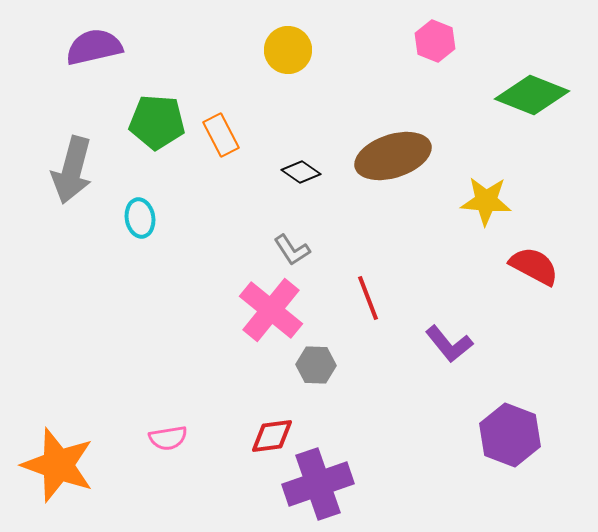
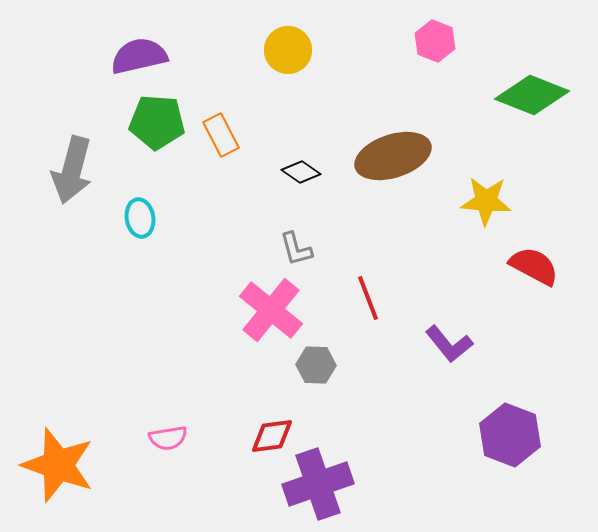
purple semicircle: moved 45 px right, 9 px down
gray L-shape: moved 4 px right, 1 px up; rotated 18 degrees clockwise
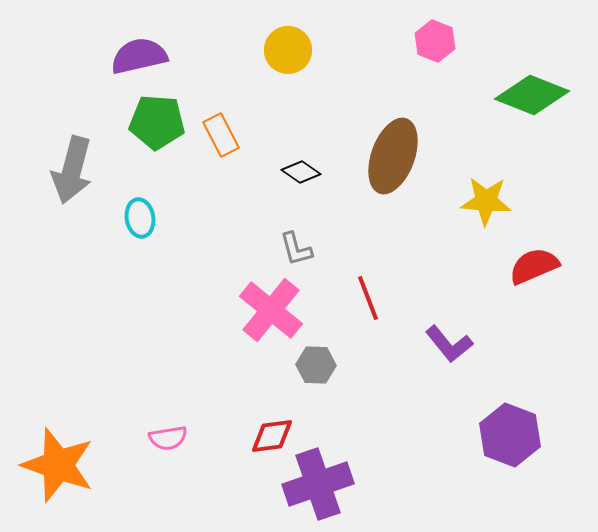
brown ellipse: rotated 52 degrees counterclockwise
red semicircle: rotated 51 degrees counterclockwise
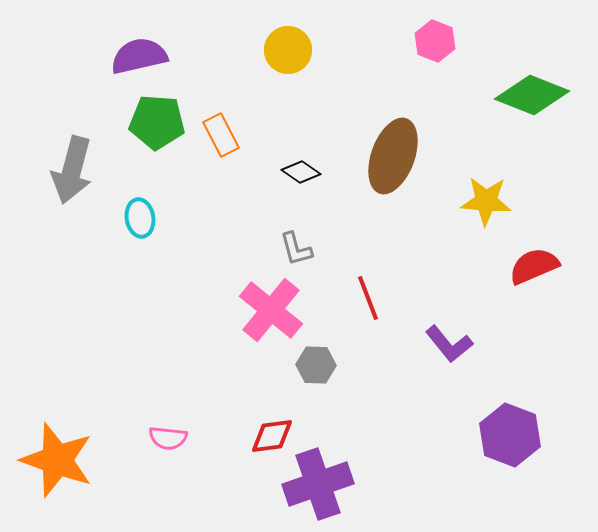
pink semicircle: rotated 15 degrees clockwise
orange star: moved 1 px left, 5 px up
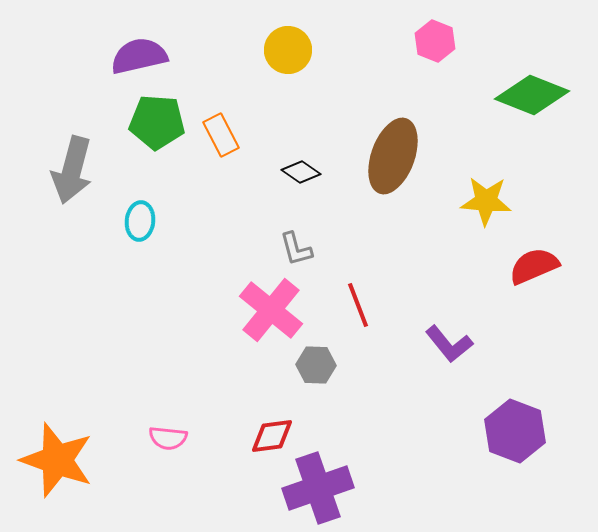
cyan ellipse: moved 3 px down; rotated 15 degrees clockwise
red line: moved 10 px left, 7 px down
purple hexagon: moved 5 px right, 4 px up
purple cross: moved 4 px down
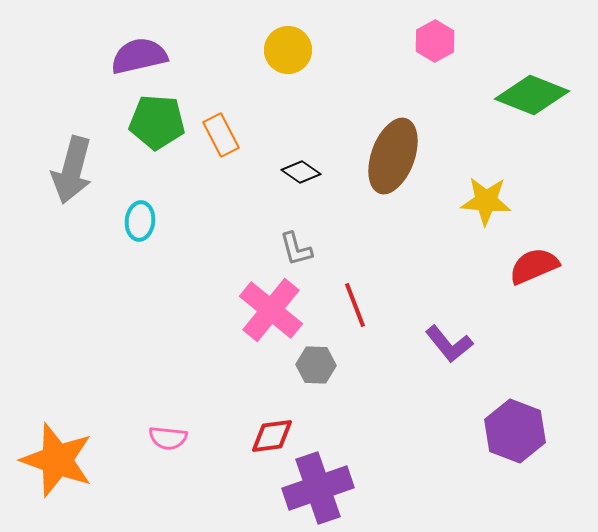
pink hexagon: rotated 9 degrees clockwise
red line: moved 3 px left
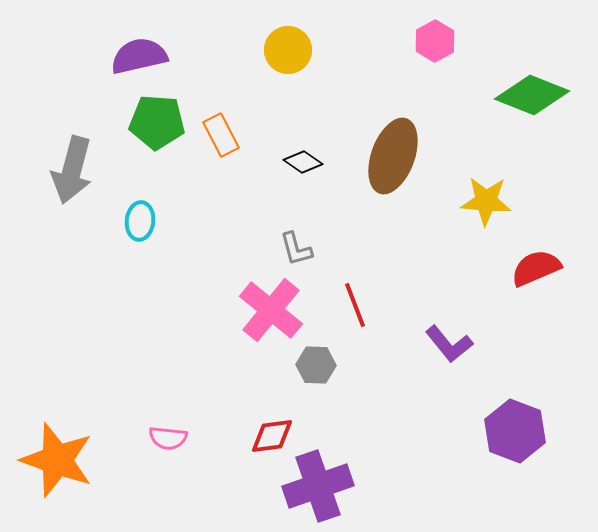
black diamond: moved 2 px right, 10 px up
red semicircle: moved 2 px right, 2 px down
purple cross: moved 2 px up
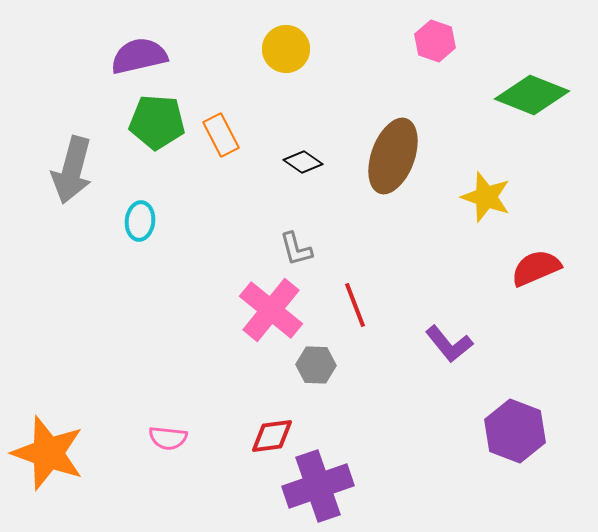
pink hexagon: rotated 12 degrees counterclockwise
yellow circle: moved 2 px left, 1 px up
yellow star: moved 4 px up; rotated 15 degrees clockwise
orange star: moved 9 px left, 7 px up
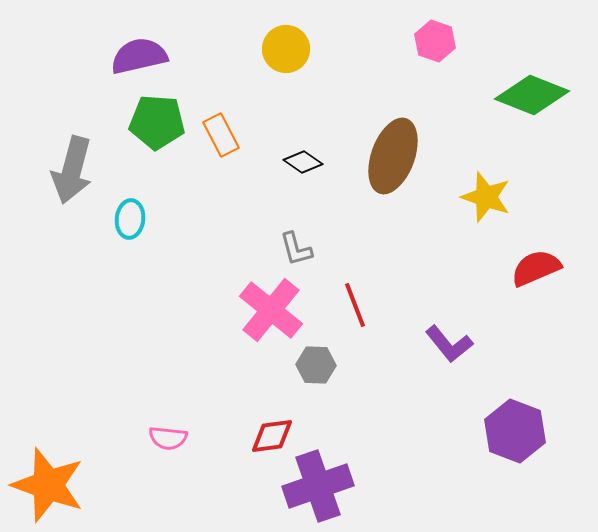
cyan ellipse: moved 10 px left, 2 px up
orange star: moved 32 px down
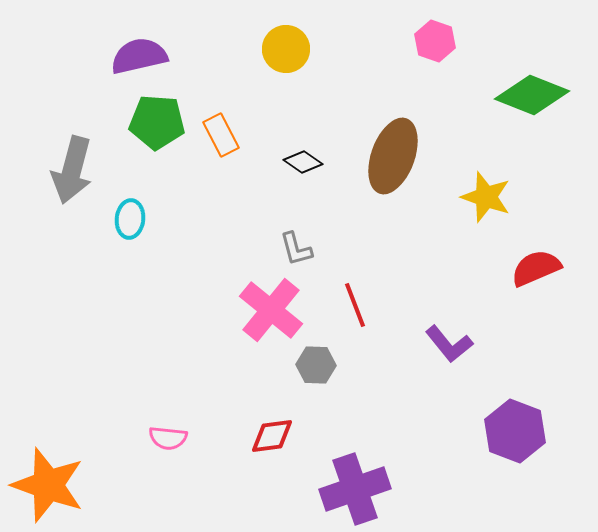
purple cross: moved 37 px right, 3 px down
